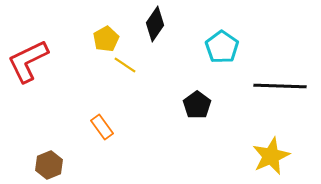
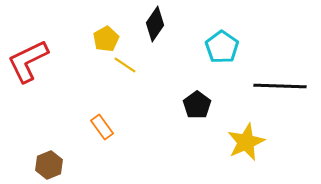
yellow star: moved 25 px left, 14 px up
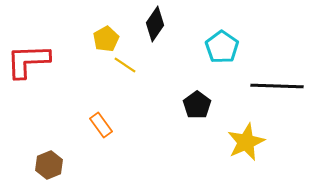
red L-shape: rotated 24 degrees clockwise
black line: moved 3 px left
orange rectangle: moved 1 px left, 2 px up
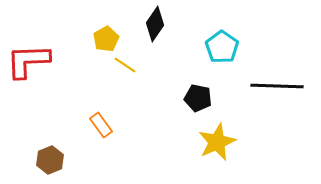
black pentagon: moved 1 px right, 7 px up; rotated 24 degrees counterclockwise
yellow star: moved 29 px left
brown hexagon: moved 1 px right, 5 px up
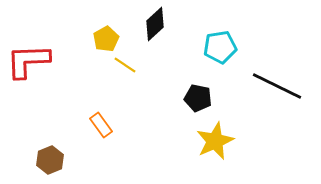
black diamond: rotated 12 degrees clockwise
cyan pentagon: moved 2 px left; rotated 28 degrees clockwise
black line: rotated 24 degrees clockwise
yellow star: moved 2 px left, 1 px up
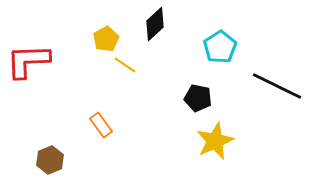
cyan pentagon: rotated 24 degrees counterclockwise
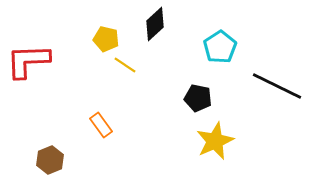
yellow pentagon: rotated 30 degrees counterclockwise
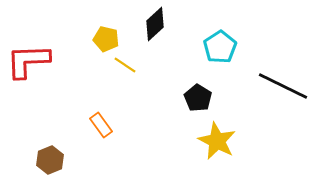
black line: moved 6 px right
black pentagon: rotated 20 degrees clockwise
yellow star: moved 2 px right; rotated 21 degrees counterclockwise
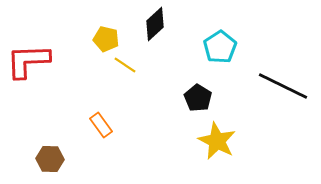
brown hexagon: moved 1 px up; rotated 24 degrees clockwise
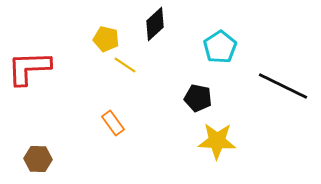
red L-shape: moved 1 px right, 7 px down
black pentagon: rotated 20 degrees counterclockwise
orange rectangle: moved 12 px right, 2 px up
yellow star: rotated 24 degrees counterclockwise
brown hexagon: moved 12 px left
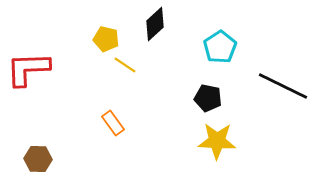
red L-shape: moved 1 px left, 1 px down
black pentagon: moved 10 px right
